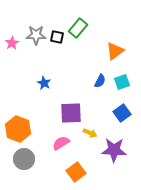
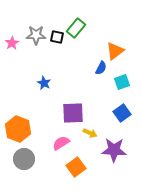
green rectangle: moved 2 px left
blue semicircle: moved 1 px right, 13 px up
purple square: moved 2 px right
orange square: moved 5 px up
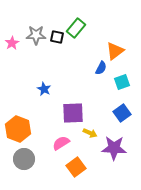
blue star: moved 6 px down
purple star: moved 2 px up
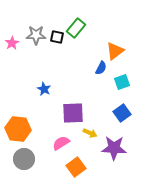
orange hexagon: rotated 15 degrees counterclockwise
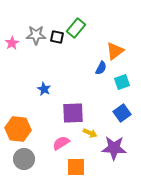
orange square: rotated 36 degrees clockwise
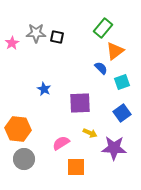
green rectangle: moved 27 px right
gray star: moved 2 px up
blue semicircle: rotated 72 degrees counterclockwise
purple square: moved 7 px right, 10 px up
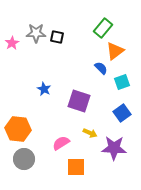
purple square: moved 1 px left, 2 px up; rotated 20 degrees clockwise
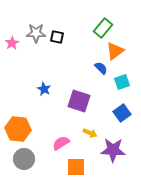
purple star: moved 1 px left, 2 px down
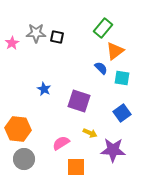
cyan square: moved 4 px up; rotated 28 degrees clockwise
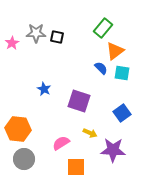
cyan square: moved 5 px up
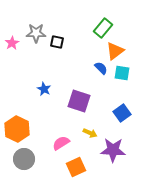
black square: moved 5 px down
orange hexagon: moved 1 px left; rotated 20 degrees clockwise
orange square: rotated 24 degrees counterclockwise
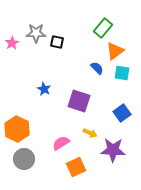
blue semicircle: moved 4 px left
